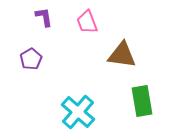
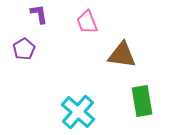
purple L-shape: moved 5 px left, 3 px up
purple pentagon: moved 7 px left, 10 px up
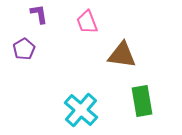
cyan cross: moved 3 px right, 2 px up
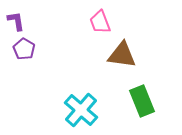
purple L-shape: moved 23 px left, 7 px down
pink trapezoid: moved 13 px right
purple pentagon: rotated 10 degrees counterclockwise
green rectangle: rotated 12 degrees counterclockwise
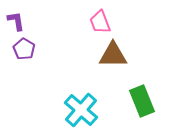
brown triangle: moved 9 px left; rotated 8 degrees counterclockwise
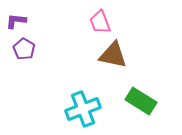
purple L-shape: rotated 75 degrees counterclockwise
brown triangle: rotated 12 degrees clockwise
green rectangle: moved 1 px left; rotated 36 degrees counterclockwise
cyan cross: moved 2 px right, 1 px up; rotated 28 degrees clockwise
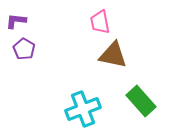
pink trapezoid: rotated 10 degrees clockwise
green rectangle: rotated 16 degrees clockwise
